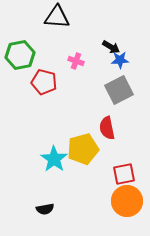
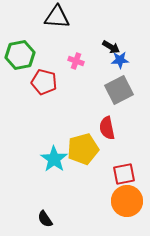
black semicircle: moved 10 px down; rotated 66 degrees clockwise
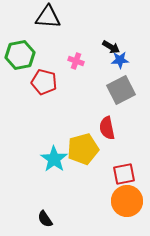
black triangle: moved 9 px left
gray square: moved 2 px right
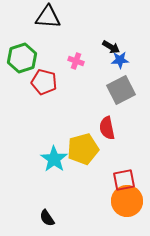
green hexagon: moved 2 px right, 3 px down; rotated 8 degrees counterclockwise
red square: moved 6 px down
black semicircle: moved 2 px right, 1 px up
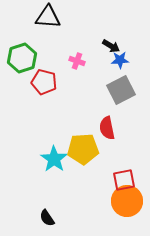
black arrow: moved 1 px up
pink cross: moved 1 px right
yellow pentagon: rotated 12 degrees clockwise
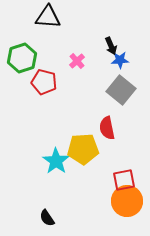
black arrow: rotated 36 degrees clockwise
pink cross: rotated 28 degrees clockwise
gray square: rotated 24 degrees counterclockwise
cyan star: moved 2 px right, 2 px down
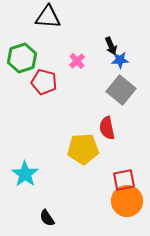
cyan star: moved 31 px left, 13 px down
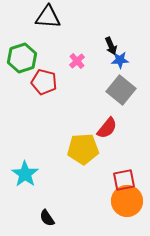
red semicircle: rotated 130 degrees counterclockwise
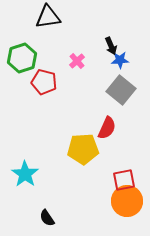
black triangle: rotated 12 degrees counterclockwise
red semicircle: rotated 15 degrees counterclockwise
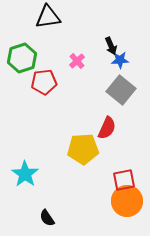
red pentagon: rotated 20 degrees counterclockwise
